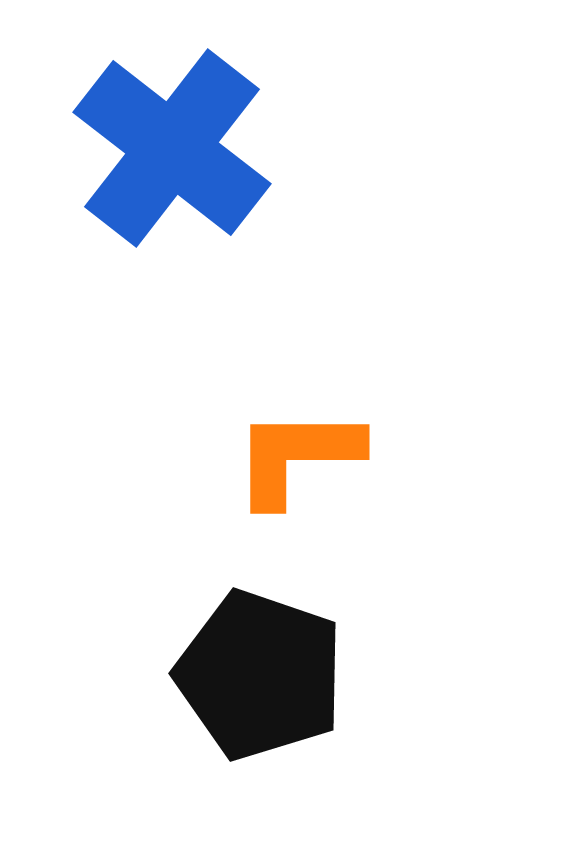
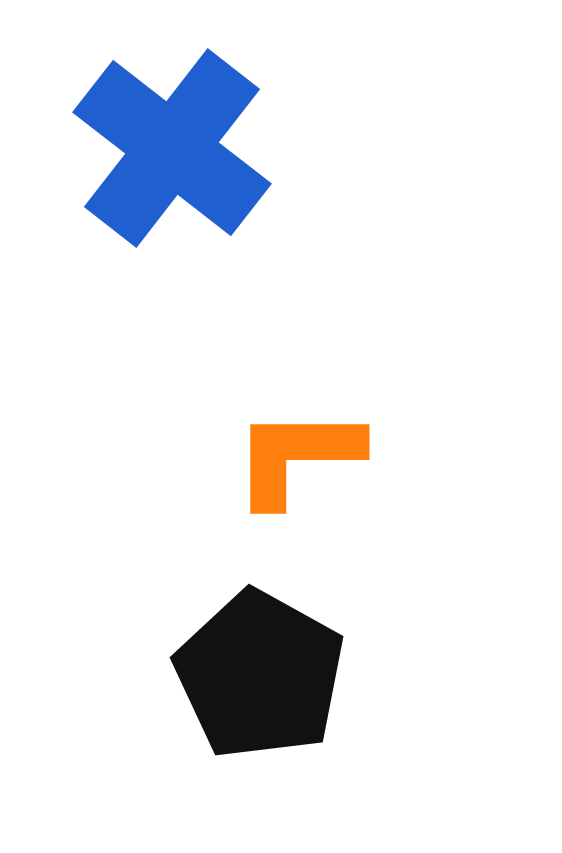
black pentagon: rotated 10 degrees clockwise
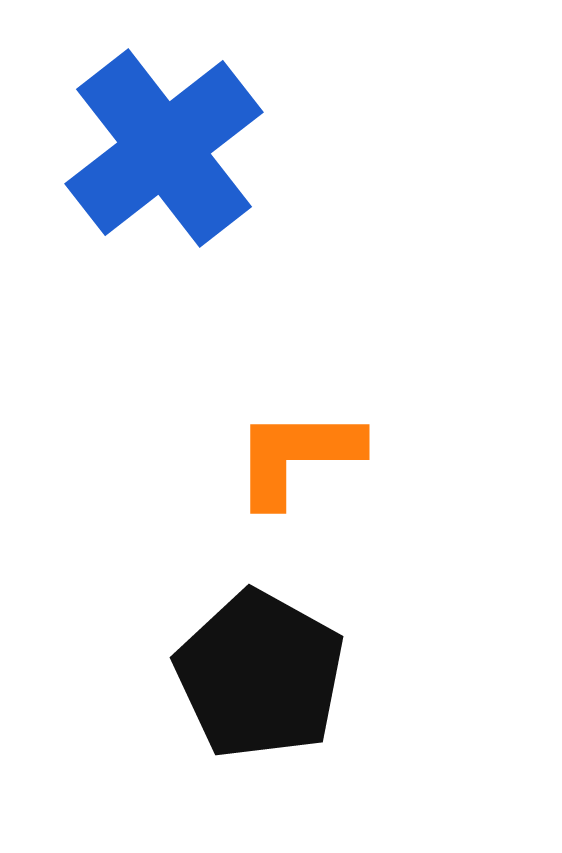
blue cross: moved 8 px left; rotated 14 degrees clockwise
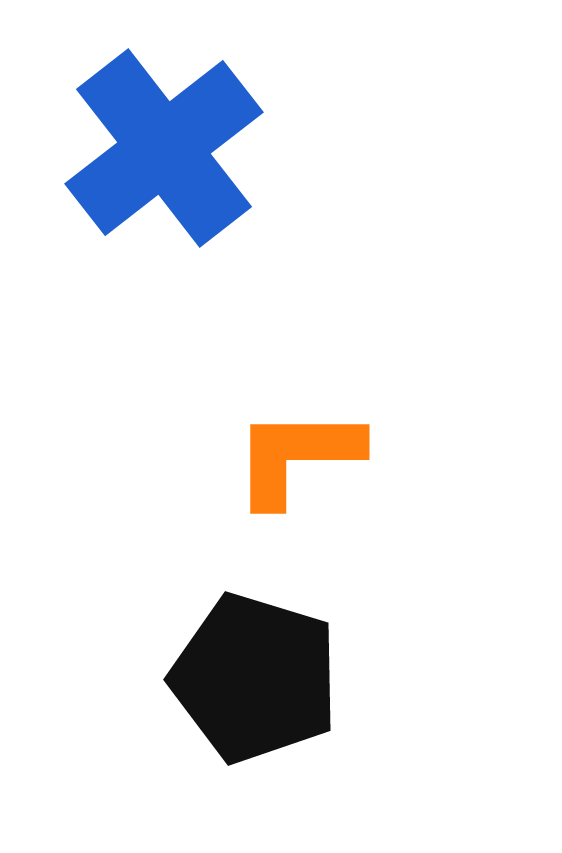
black pentagon: moved 5 px left, 3 px down; rotated 12 degrees counterclockwise
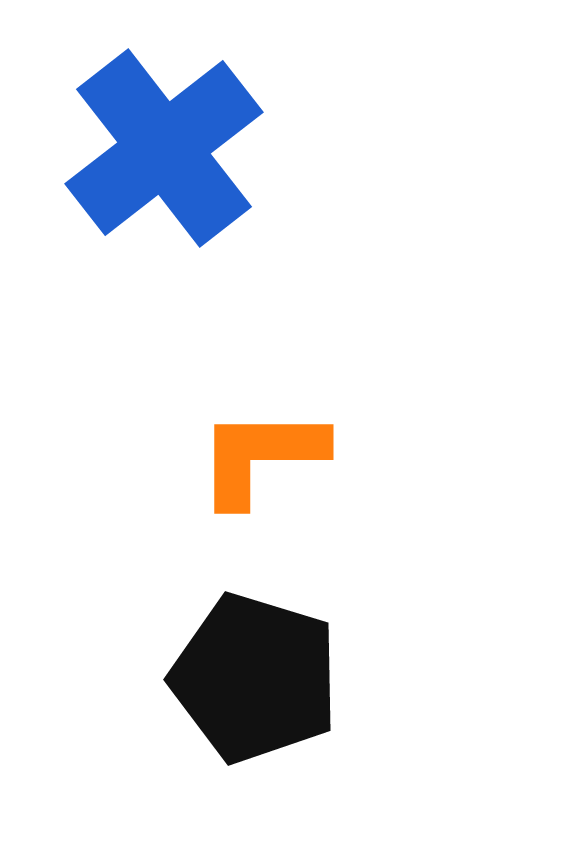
orange L-shape: moved 36 px left
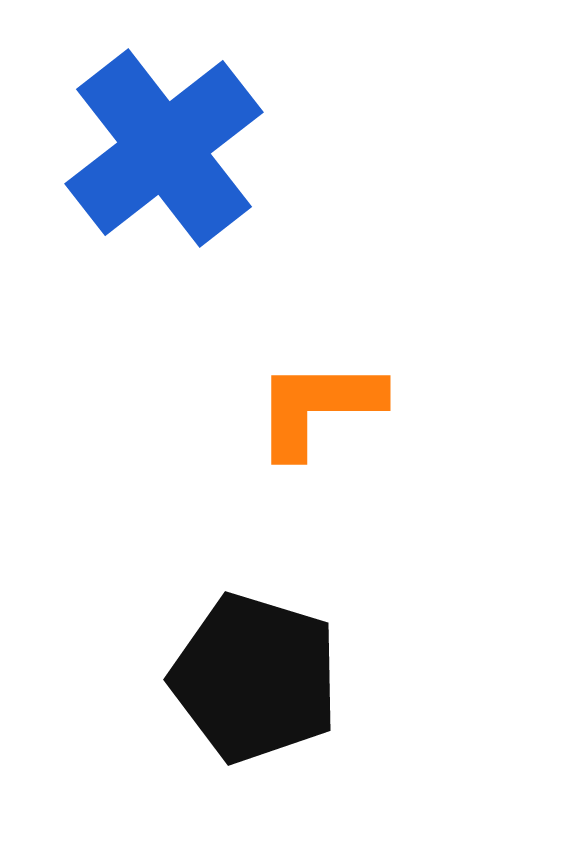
orange L-shape: moved 57 px right, 49 px up
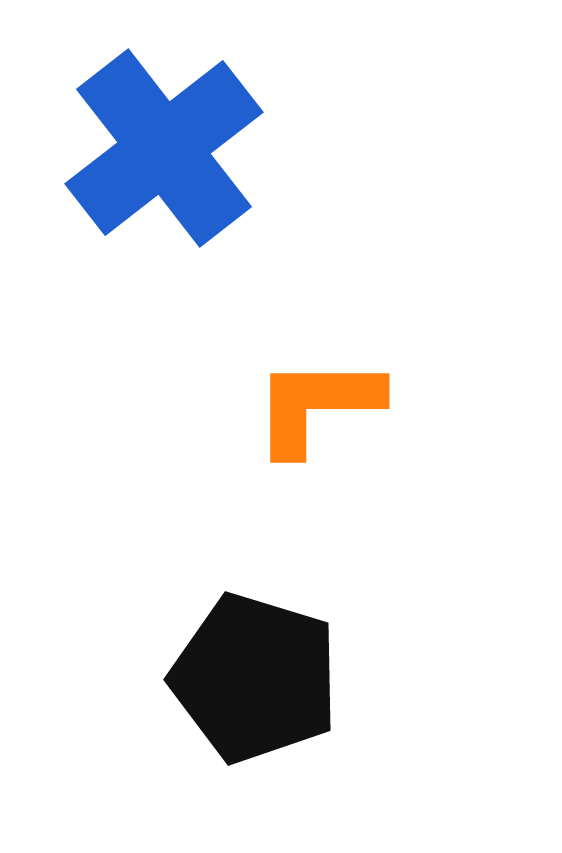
orange L-shape: moved 1 px left, 2 px up
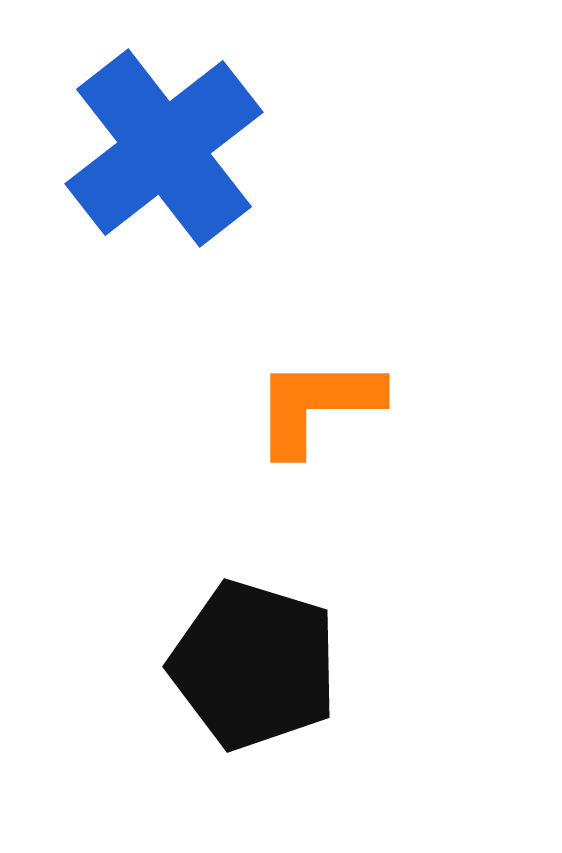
black pentagon: moved 1 px left, 13 px up
